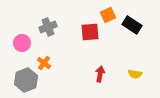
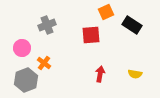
orange square: moved 2 px left, 3 px up
gray cross: moved 1 px left, 2 px up
red square: moved 1 px right, 3 px down
pink circle: moved 5 px down
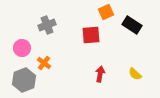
yellow semicircle: rotated 32 degrees clockwise
gray hexagon: moved 2 px left
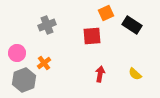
orange square: moved 1 px down
red square: moved 1 px right, 1 px down
pink circle: moved 5 px left, 5 px down
orange cross: rotated 16 degrees clockwise
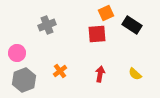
red square: moved 5 px right, 2 px up
orange cross: moved 16 px right, 8 px down
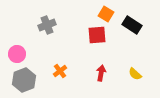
orange square: moved 1 px down; rotated 35 degrees counterclockwise
red square: moved 1 px down
pink circle: moved 1 px down
red arrow: moved 1 px right, 1 px up
